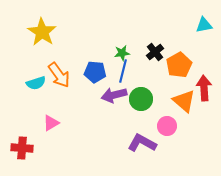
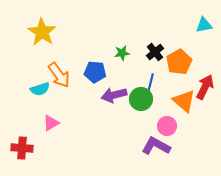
orange pentagon: moved 3 px up
blue line: moved 27 px right, 14 px down
cyan semicircle: moved 4 px right, 6 px down
red arrow: moved 1 px right, 1 px up; rotated 30 degrees clockwise
purple L-shape: moved 14 px right, 3 px down
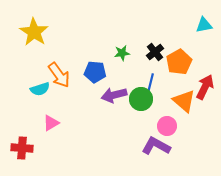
yellow star: moved 8 px left
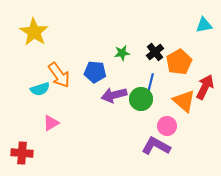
red cross: moved 5 px down
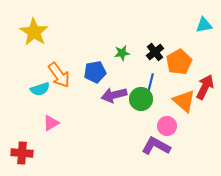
blue pentagon: rotated 15 degrees counterclockwise
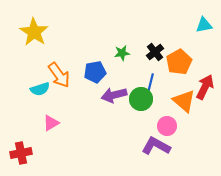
red cross: moved 1 px left; rotated 15 degrees counterclockwise
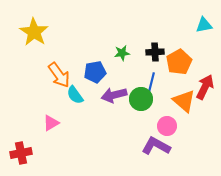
black cross: rotated 36 degrees clockwise
blue line: moved 1 px right, 1 px up
cyan semicircle: moved 35 px right, 6 px down; rotated 72 degrees clockwise
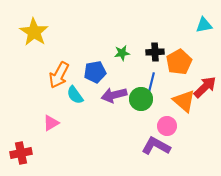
orange arrow: rotated 64 degrees clockwise
red arrow: rotated 20 degrees clockwise
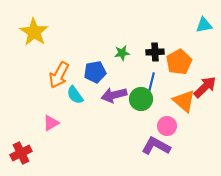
red cross: rotated 15 degrees counterclockwise
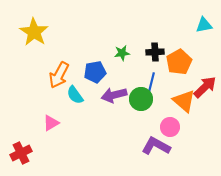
pink circle: moved 3 px right, 1 px down
